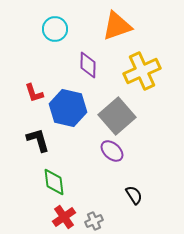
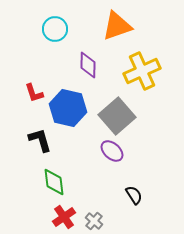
black L-shape: moved 2 px right
gray cross: rotated 24 degrees counterclockwise
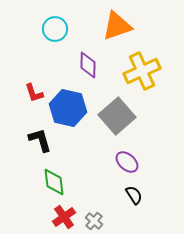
purple ellipse: moved 15 px right, 11 px down
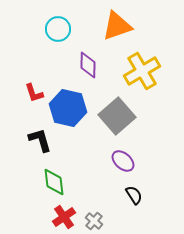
cyan circle: moved 3 px right
yellow cross: rotated 6 degrees counterclockwise
purple ellipse: moved 4 px left, 1 px up
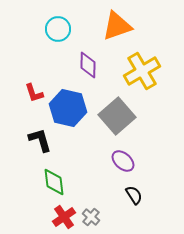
gray cross: moved 3 px left, 4 px up
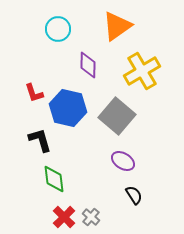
orange triangle: rotated 16 degrees counterclockwise
gray square: rotated 9 degrees counterclockwise
purple ellipse: rotated 10 degrees counterclockwise
green diamond: moved 3 px up
red cross: rotated 10 degrees counterclockwise
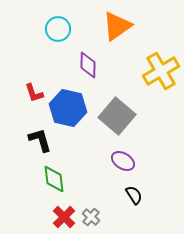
yellow cross: moved 19 px right
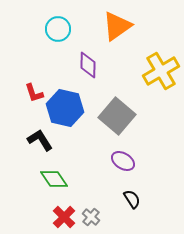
blue hexagon: moved 3 px left
black L-shape: rotated 16 degrees counterclockwise
green diamond: rotated 28 degrees counterclockwise
black semicircle: moved 2 px left, 4 px down
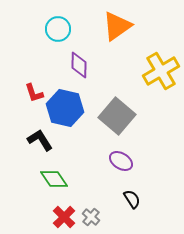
purple diamond: moved 9 px left
purple ellipse: moved 2 px left
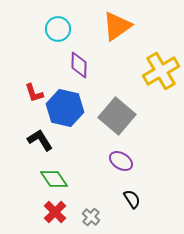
red cross: moved 9 px left, 5 px up
